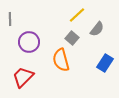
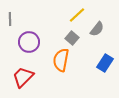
orange semicircle: rotated 25 degrees clockwise
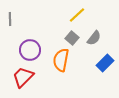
gray semicircle: moved 3 px left, 9 px down
purple circle: moved 1 px right, 8 px down
blue rectangle: rotated 12 degrees clockwise
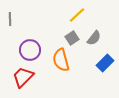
gray square: rotated 16 degrees clockwise
orange semicircle: rotated 25 degrees counterclockwise
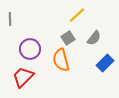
gray square: moved 4 px left
purple circle: moved 1 px up
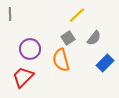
gray line: moved 5 px up
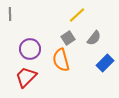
red trapezoid: moved 3 px right
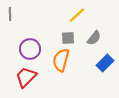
gray square: rotated 32 degrees clockwise
orange semicircle: rotated 30 degrees clockwise
